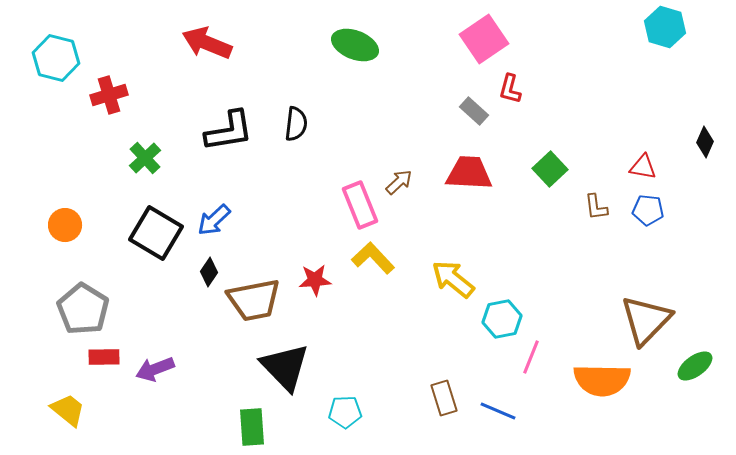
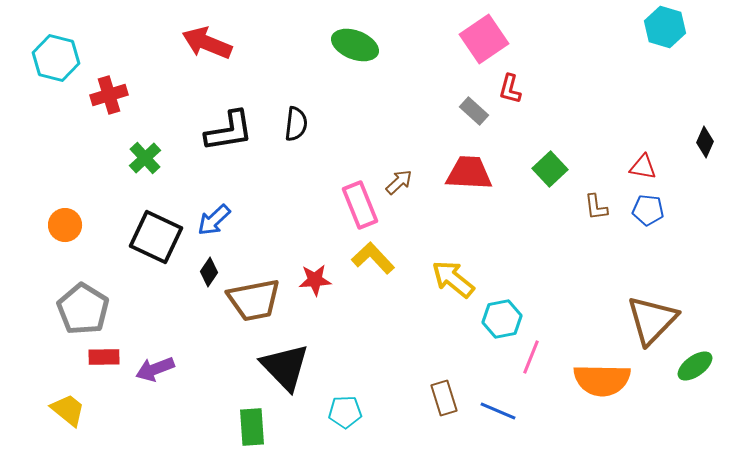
black square at (156, 233): moved 4 px down; rotated 6 degrees counterclockwise
brown triangle at (646, 320): moved 6 px right
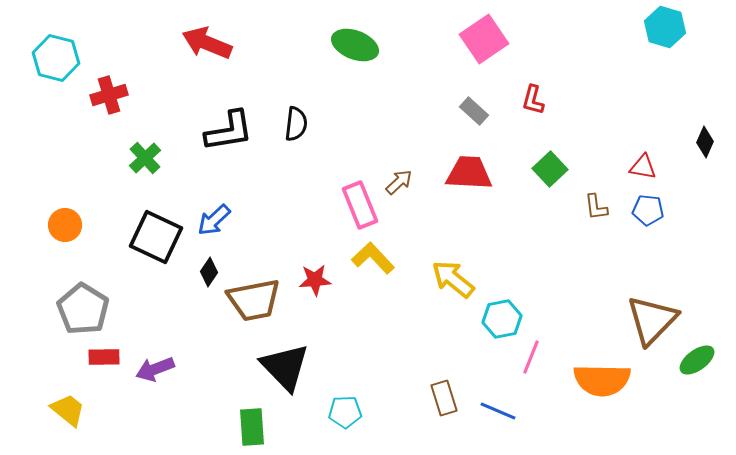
red L-shape at (510, 89): moved 23 px right, 11 px down
green ellipse at (695, 366): moved 2 px right, 6 px up
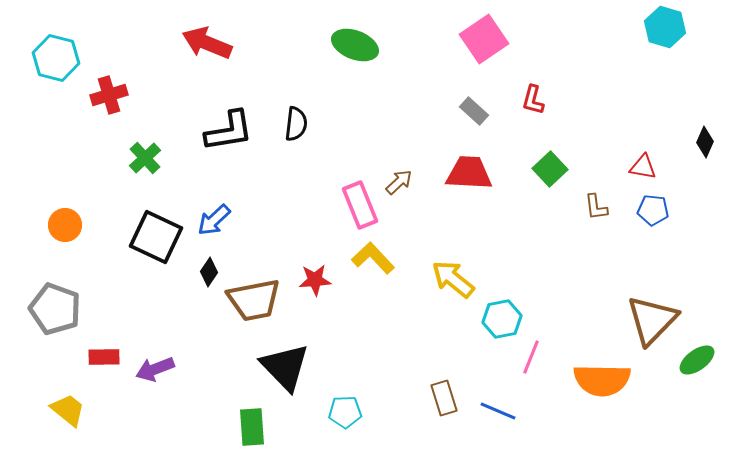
blue pentagon at (648, 210): moved 5 px right
gray pentagon at (83, 309): moved 28 px left; rotated 12 degrees counterclockwise
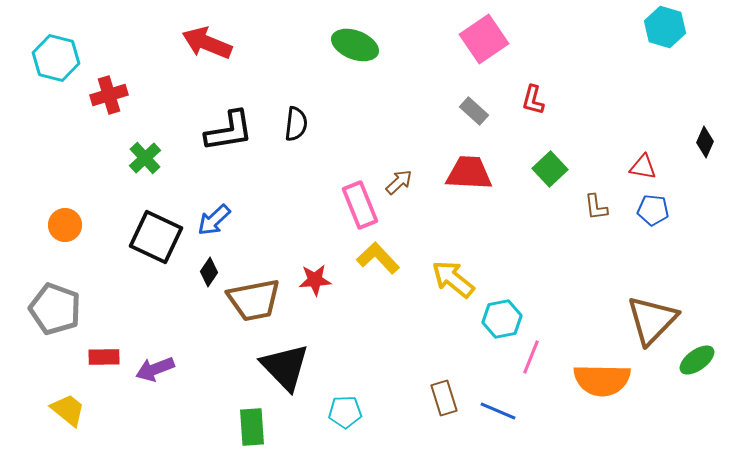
yellow L-shape at (373, 258): moved 5 px right
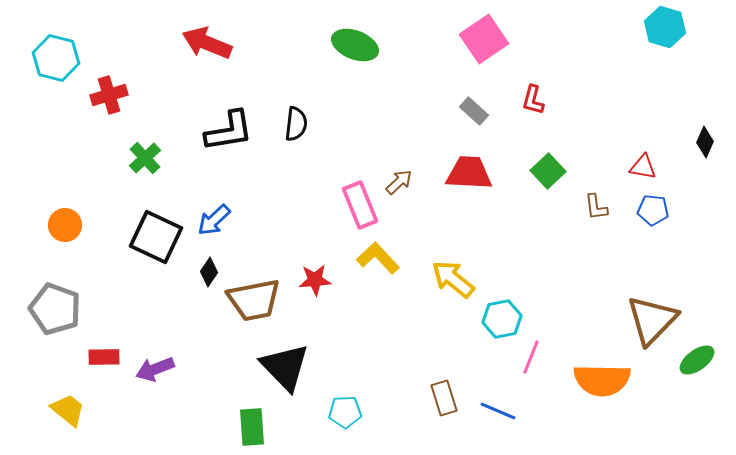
green square at (550, 169): moved 2 px left, 2 px down
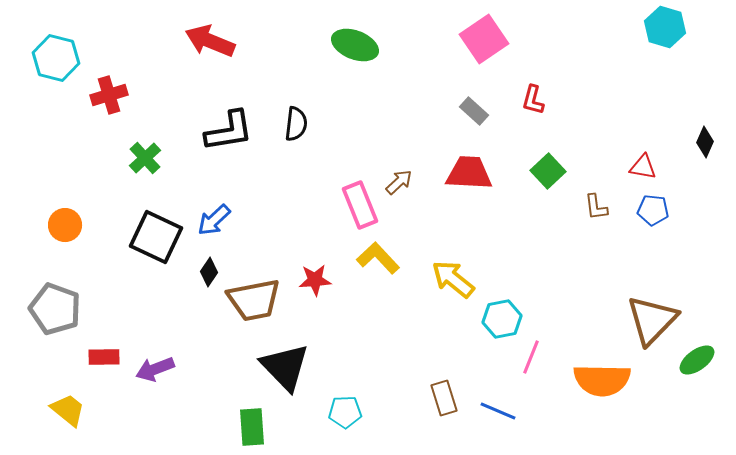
red arrow at (207, 43): moved 3 px right, 2 px up
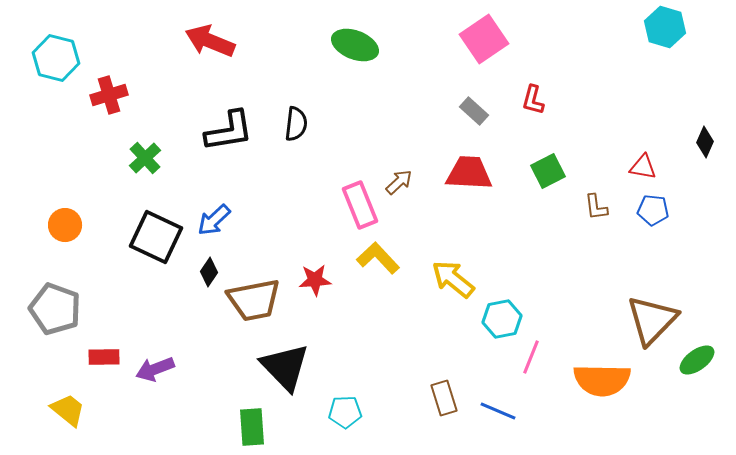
green square at (548, 171): rotated 16 degrees clockwise
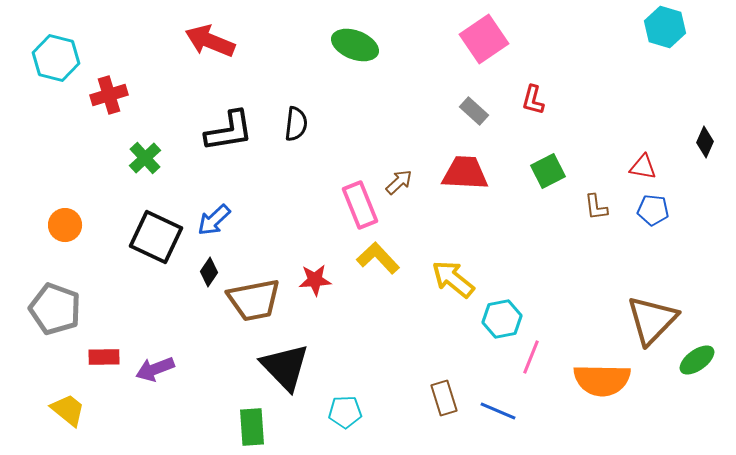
red trapezoid at (469, 173): moved 4 px left
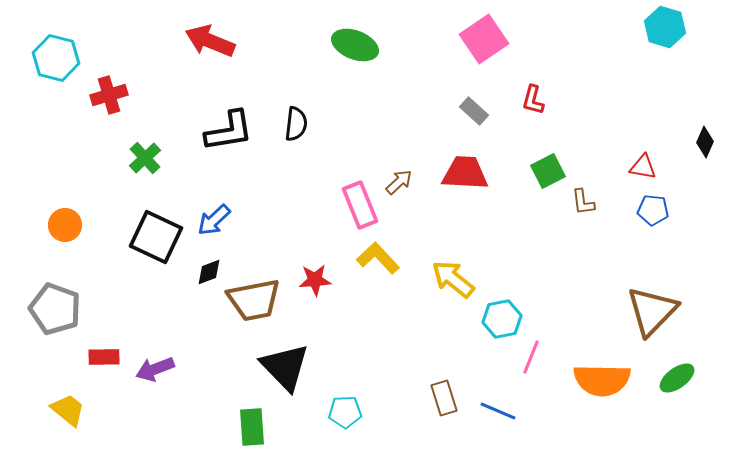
brown L-shape at (596, 207): moved 13 px left, 5 px up
black diamond at (209, 272): rotated 36 degrees clockwise
brown triangle at (652, 320): moved 9 px up
green ellipse at (697, 360): moved 20 px left, 18 px down
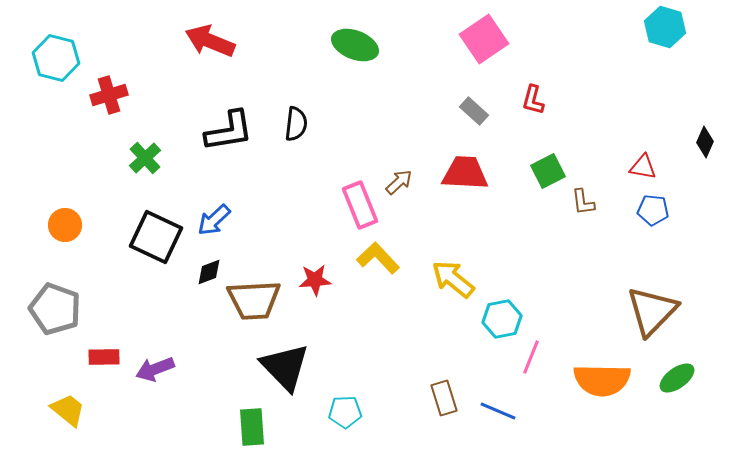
brown trapezoid at (254, 300): rotated 8 degrees clockwise
